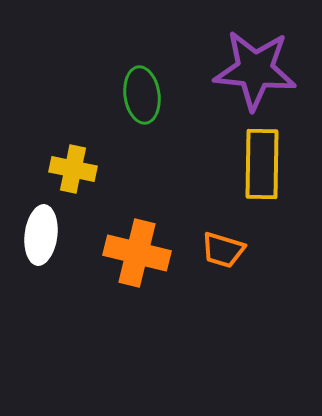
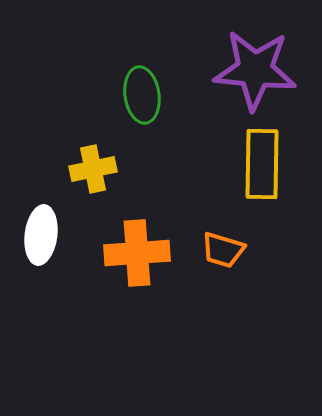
yellow cross: moved 20 px right; rotated 24 degrees counterclockwise
orange cross: rotated 18 degrees counterclockwise
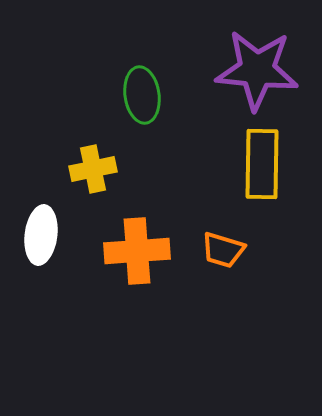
purple star: moved 2 px right
orange cross: moved 2 px up
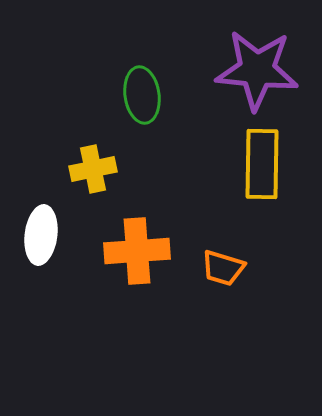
orange trapezoid: moved 18 px down
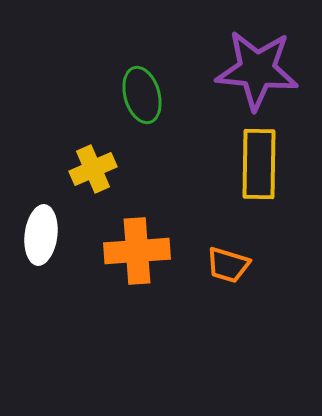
green ellipse: rotated 8 degrees counterclockwise
yellow rectangle: moved 3 px left
yellow cross: rotated 12 degrees counterclockwise
orange trapezoid: moved 5 px right, 3 px up
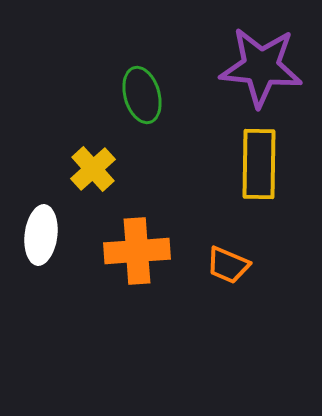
purple star: moved 4 px right, 3 px up
yellow cross: rotated 18 degrees counterclockwise
orange trapezoid: rotated 6 degrees clockwise
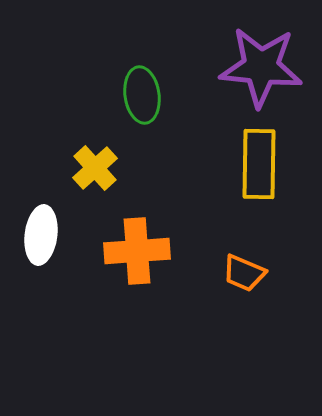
green ellipse: rotated 8 degrees clockwise
yellow cross: moved 2 px right, 1 px up
orange trapezoid: moved 16 px right, 8 px down
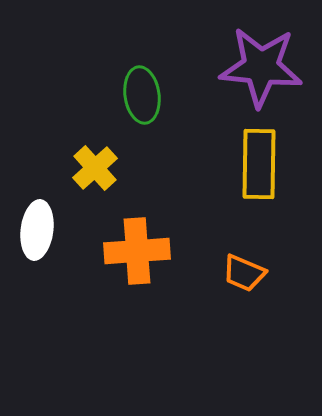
white ellipse: moved 4 px left, 5 px up
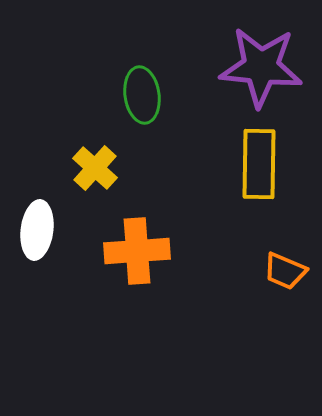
yellow cross: rotated 6 degrees counterclockwise
orange trapezoid: moved 41 px right, 2 px up
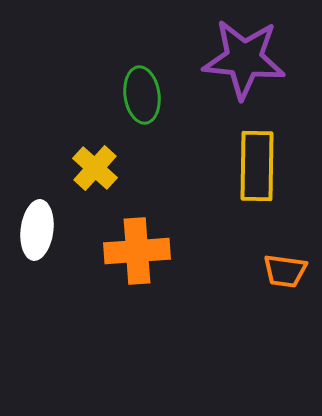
purple star: moved 17 px left, 8 px up
yellow rectangle: moved 2 px left, 2 px down
orange trapezoid: rotated 15 degrees counterclockwise
